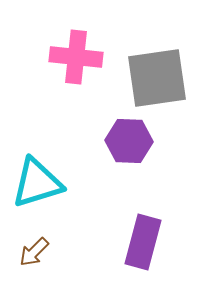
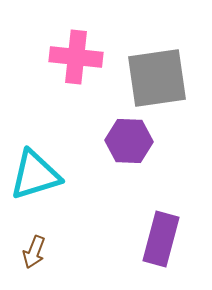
cyan triangle: moved 2 px left, 8 px up
purple rectangle: moved 18 px right, 3 px up
brown arrow: rotated 24 degrees counterclockwise
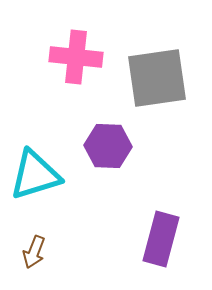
purple hexagon: moved 21 px left, 5 px down
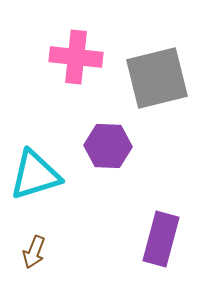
gray square: rotated 6 degrees counterclockwise
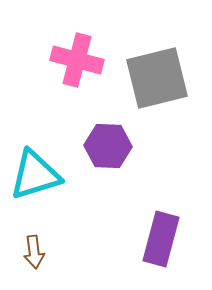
pink cross: moved 1 px right, 3 px down; rotated 9 degrees clockwise
brown arrow: rotated 28 degrees counterclockwise
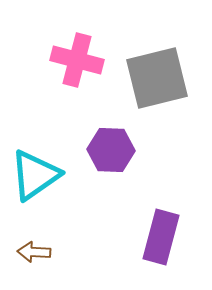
purple hexagon: moved 3 px right, 4 px down
cyan triangle: rotated 18 degrees counterclockwise
purple rectangle: moved 2 px up
brown arrow: rotated 100 degrees clockwise
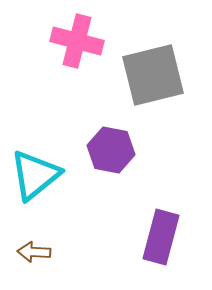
pink cross: moved 19 px up
gray square: moved 4 px left, 3 px up
purple hexagon: rotated 9 degrees clockwise
cyan triangle: rotated 4 degrees counterclockwise
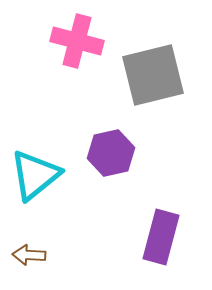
purple hexagon: moved 3 px down; rotated 24 degrees counterclockwise
brown arrow: moved 5 px left, 3 px down
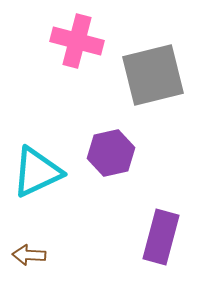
cyan triangle: moved 2 px right, 3 px up; rotated 14 degrees clockwise
